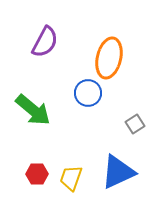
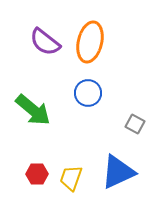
purple semicircle: rotated 100 degrees clockwise
orange ellipse: moved 19 px left, 16 px up
gray square: rotated 30 degrees counterclockwise
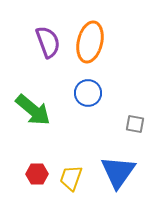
purple semicircle: moved 3 px right; rotated 148 degrees counterclockwise
gray square: rotated 18 degrees counterclockwise
blue triangle: rotated 30 degrees counterclockwise
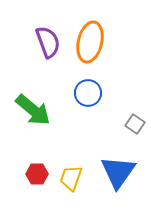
gray square: rotated 24 degrees clockwise
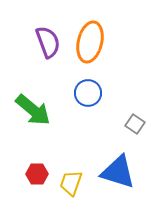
blue triangle: rotated 48 degrees counterclockwise
yellow trapezoid: moved 5 px down
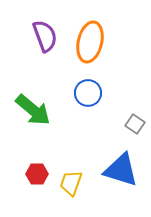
purple semicircle: moved 3 px left, 6 px up
blue triangle: moved 3 px right, 2 px up
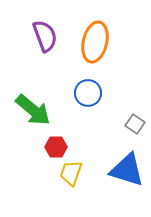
orange ellipse: moved 5 px right
blue triangle: moved 6 px right
red hexagon: moved 19 px right, 27 px up
yellow trapezoid: moved 10 px up
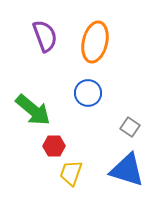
gray square: moved 5 px left, 3 px down
red hexagon: moved 2 px left, 1 px up
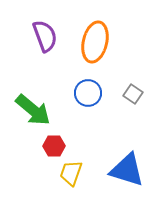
gray square: moved 3 px right, 33 px up
